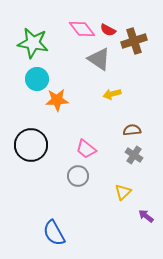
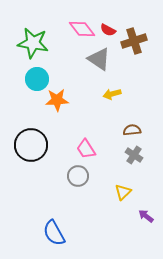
pink trapezoid: rotated 20 degrees clockwise
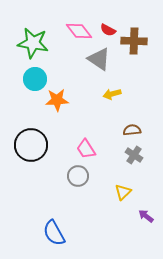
pink diamond: moved 3 px left, 2 px down
brown cross: rotated 20 degrees clockwise
cyan circle: moved 2 px left
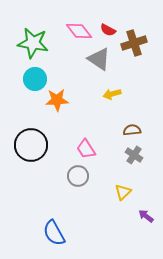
brown cross: moved 2 px down; rotated 20 degrees counterclockwise
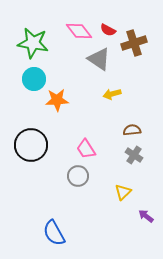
cyan circle: moved 1 px left
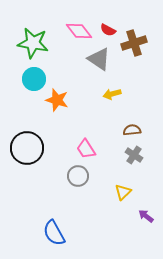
orange star: rotated 20 degrees clockwise
black circle: moved 4 px left, 3 px down
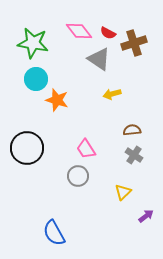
red semicircle: moved 3 px down
cyan circle: moved 2 px right
purple arrow: rotated 105 degrees clockwise
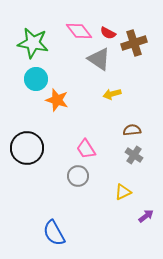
yellow triangle: rotated 18 degrees clockwise
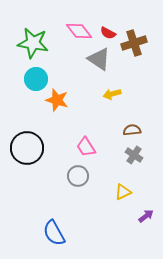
pink trapezoid: moved 2 px up
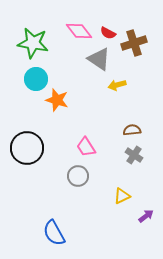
yellow arrow: moved 5 px right, 9 px up
yellow triangle: moved 1 px left, 4 px down
